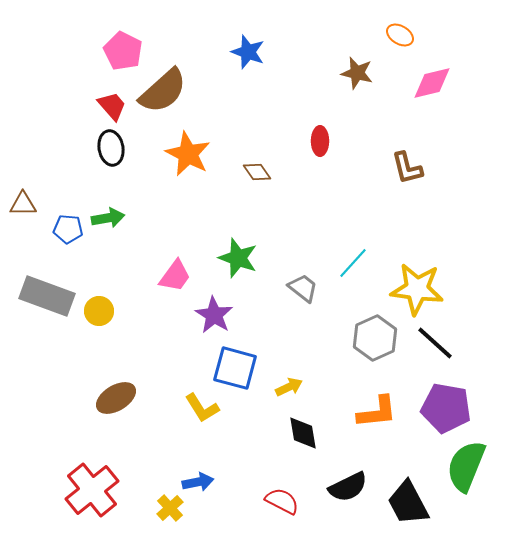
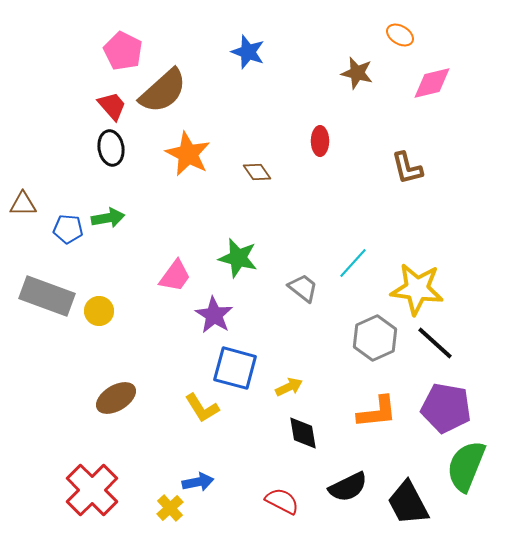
green star: rotated 6 degrees counterclockwise
red cross: rotated 6 degrees counterclockwise
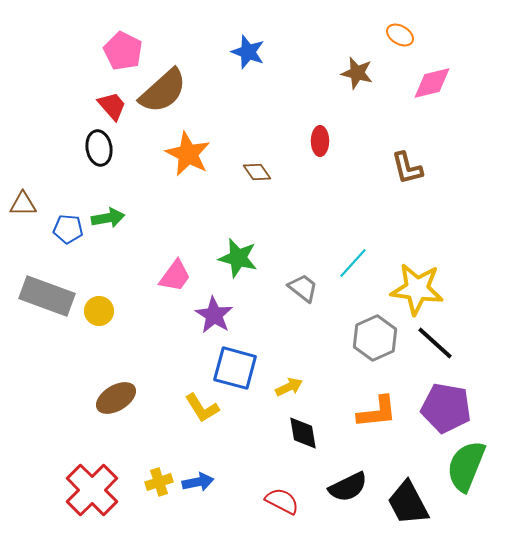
black ellipse: moved 12 px left
yellow cross: moved 11 px left, 26 px up; rotated 24 degrees clockwise
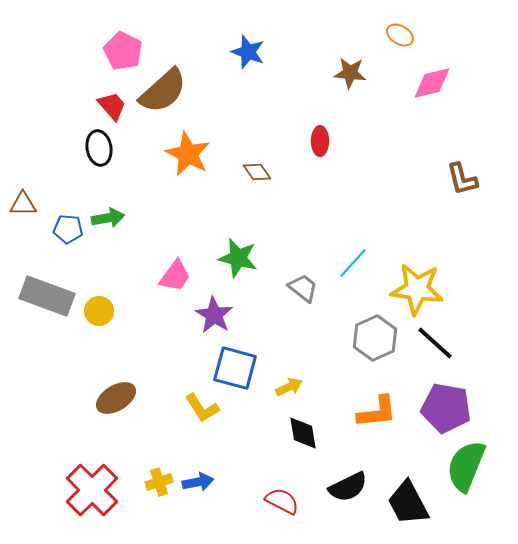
brown star: moved 7 px left; rotated 8 degrees counterclockwise
brown L-shape: moved 55 px right, 11 px down
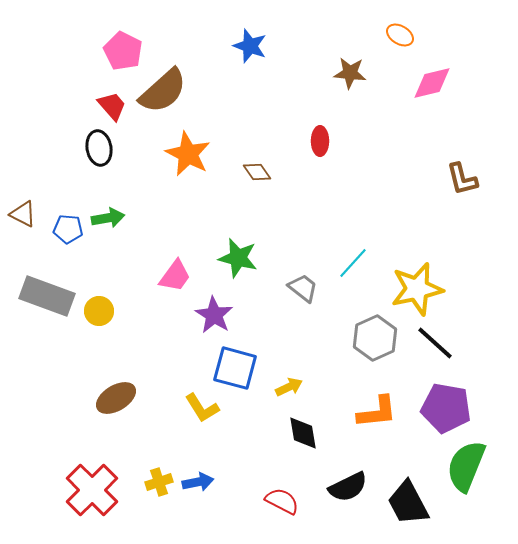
blue star: moved 2 px right, 6 px up
brown triangle: moved 10 px down; rotated 28 degrees clockwise
yellow star: rotated 20 degrees counterclockwise
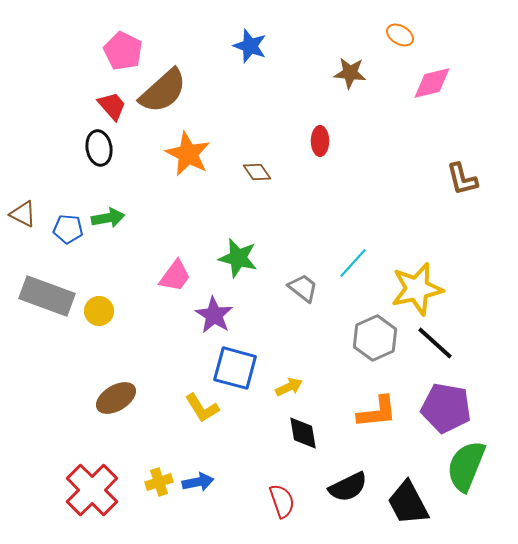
red semicircle: rotated 44 degrees clockwise
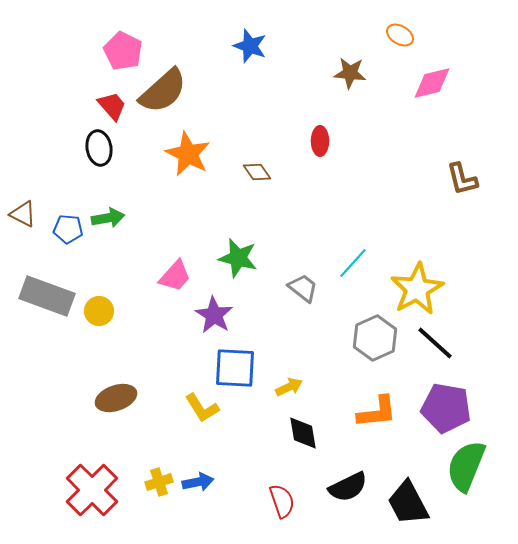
pink trapezoid: rotated 6 degrees clockwise
yellow star: rotated 16 degrees counterclockwise
blue square: rotated 12 degrees counterclockwise
brown ellipse: rotated 12 degrees clockwise
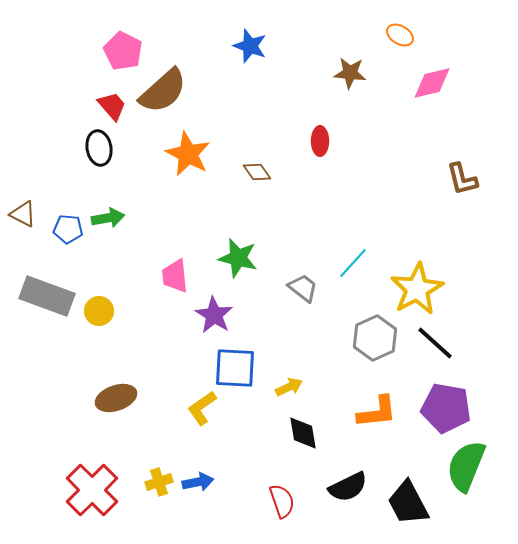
pink trapezoid: rotated 132 degrees clockwise
yellow L-shape: rotated 87 degrees clockwise
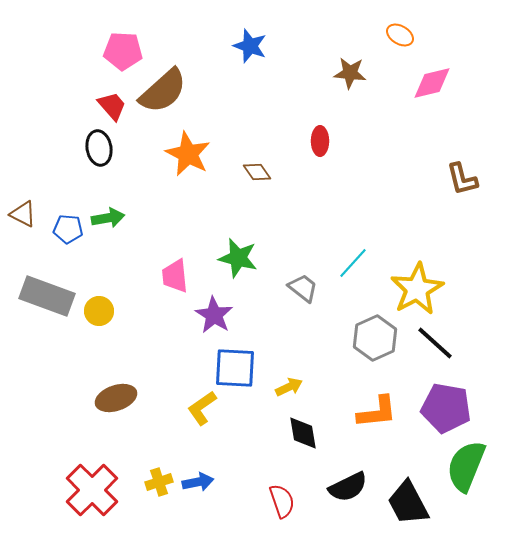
pink pentagon: rotated 24 degrees counterclockwise
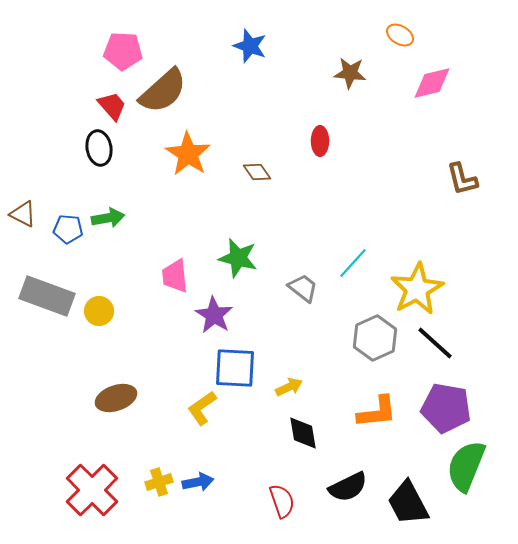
orange star: rotated 6 degrees clockwise
